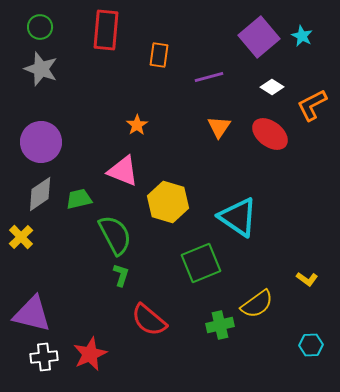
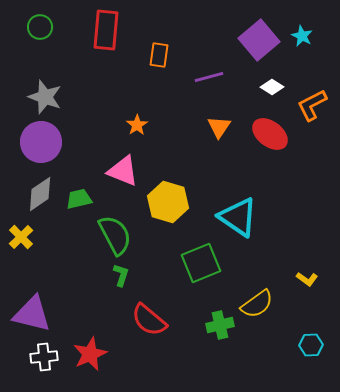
purple square: moved 3 px down
gray star: moved 4 px right, 28 px down
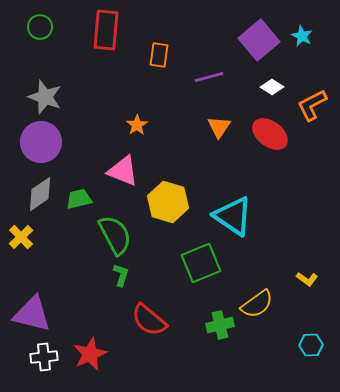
cyan triangle: moved 5 px left, 1 px up
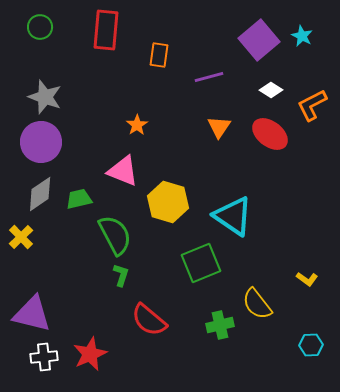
white diamond: moved 1 px left, 3 px down
yellow semicircle: rotated 88 degrees clockwise
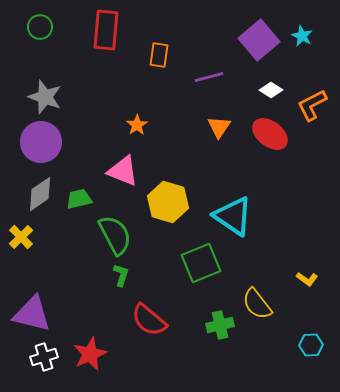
white cross: rotated 12 degrees counterclockwise
